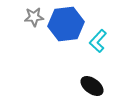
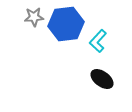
black ellipse: moved 10 px right, 7 px up
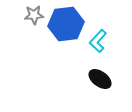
gray star: moved 2 px up
black ellipse: moved 2 px left
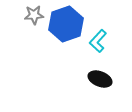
blue hexagon: rotated 12 degrees counterclockwise
black ellipse: rotated 15 degrees counterclockwise
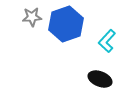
gray star: moved 2 px left, 2 px down
cyan L-shape: moved 9 px right
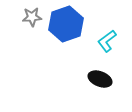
cyan L-shape: rotated 10 degrees clockwise
